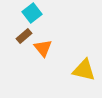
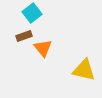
brown rectangle: rotated 21 degrees clockwise
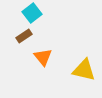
brown rectangle: rotated 14 degrees counterclockwise
orange triangle: moved 9 px down
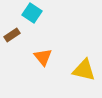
cyan square: rotated 18 degrees counterclockwise
brown rectangle: moved 12 px left, 1 px up
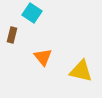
brown rectangle: rotated 42 degrees counterclockwise
yellow triangle: moved 3 px left, 1 px down
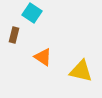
brown rectangle: moved 2 px right
orange triangle: rotated 18 degrees counterclockwise
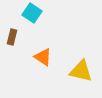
brown rectangle: moved 2 px left, 2 px down
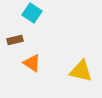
brown rectangle: moved 3 px right, 3 px down; rotated 63 degrees clockwise
orange triangle: moved 11 px left, 6 px down
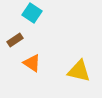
brown rectangle: rotated 21 degrees counterclockwise
yellow triangle: moved 2 px left
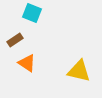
cyan square: rotated 12 degrees counterclockwise
orange triangle: moved 5 px left
